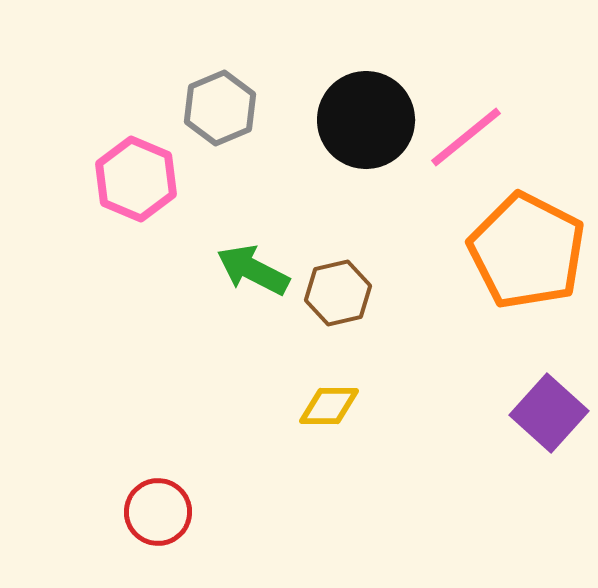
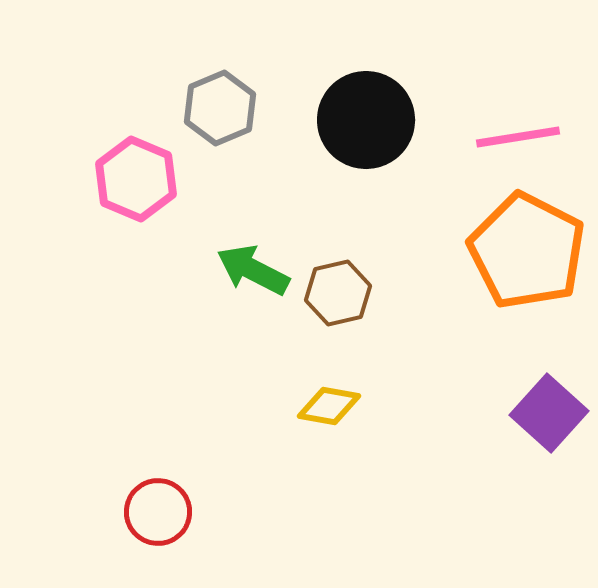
pink line: moved 52 px right; rotated 30 degrees clockwise
yellow diamond: rotated 10 degrees clockwise
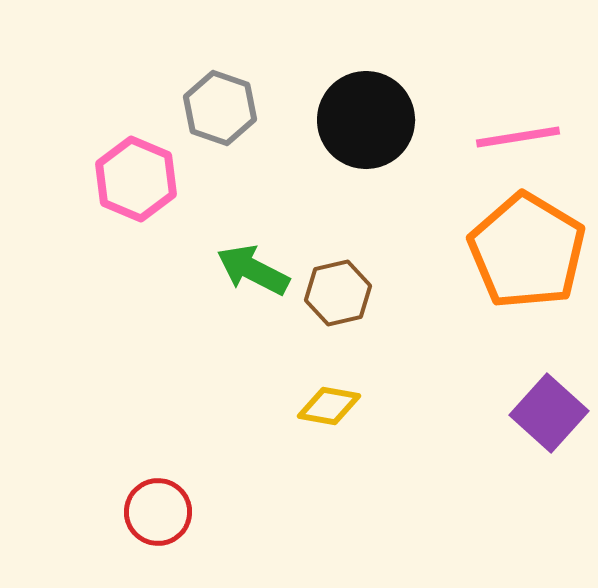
gray hexagon: rotated 18 degrees counterclockwise
orange pentagon: rotated 4 degrees clockwise
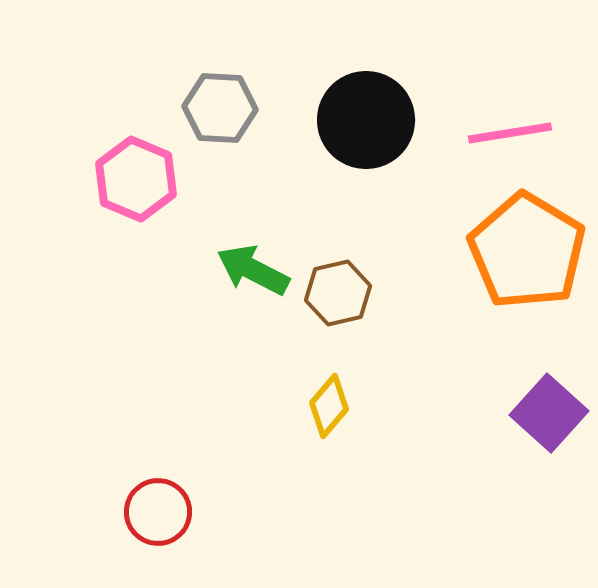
gray hexagon: rotated 16 degrees counterclockwise
pink line: moved 8 px left, 4 px up
yellow diamond: rotated 60 degrees counterclockwise
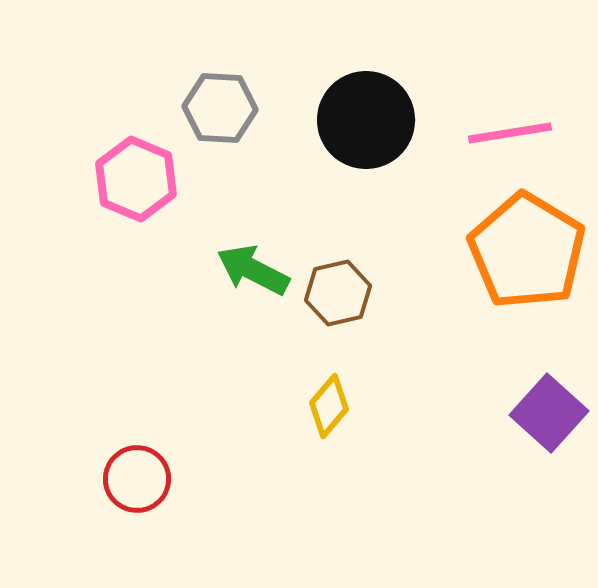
red circle: moved 21 px left, 33 px up
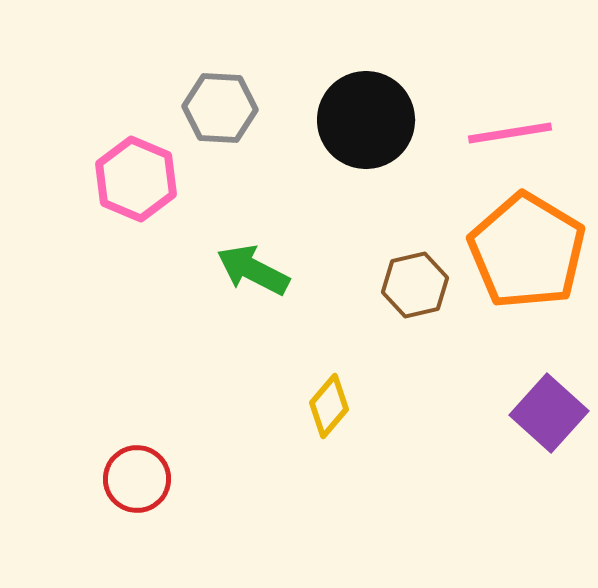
brown hexagon: moved 77 px right, 8 px up
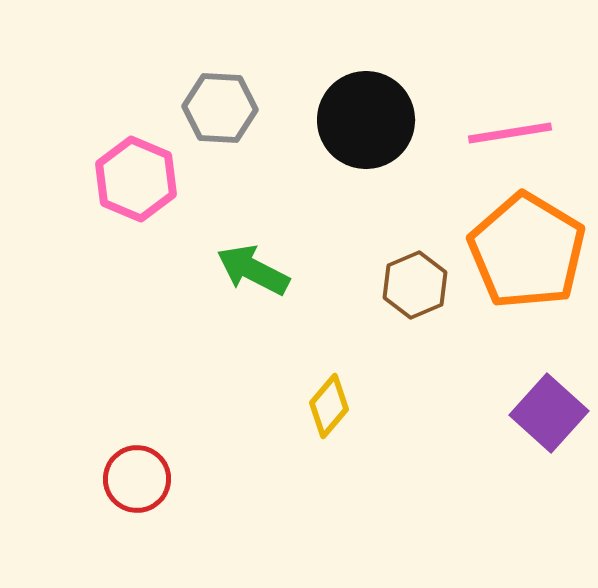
brown hexagon: rotated 10 degrees counterclockwise
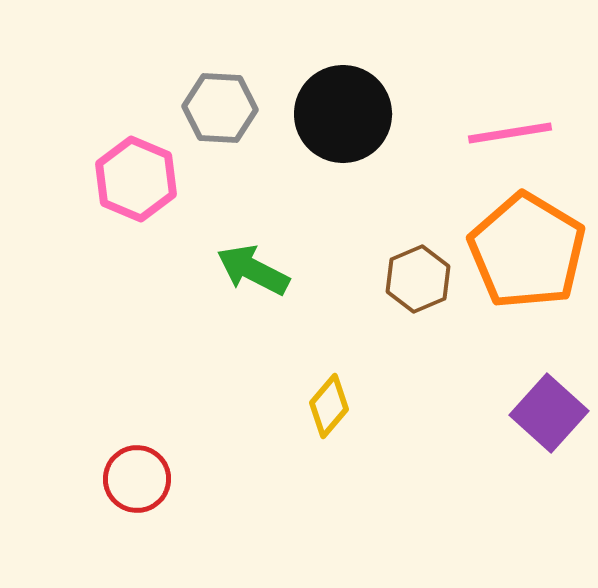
black circle: moved 23 px left, 6 px up
brown hexagon: moved 3 px right, 6 px up
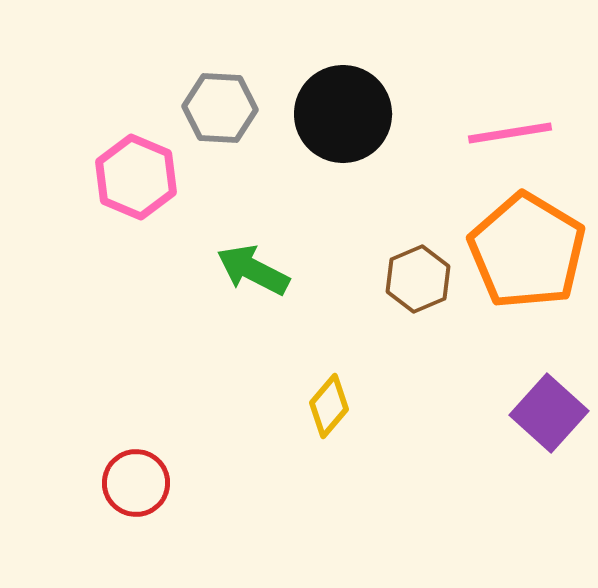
pink hexagon: moved 2 px up
red circle: moved 1 px left, 4 px down
